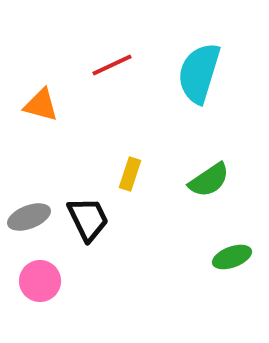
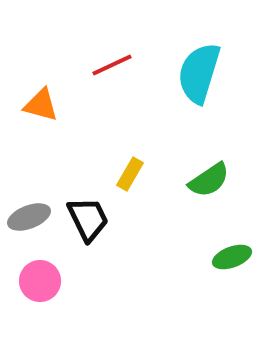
yellow rectangle: rotated 12 degrees clockwise
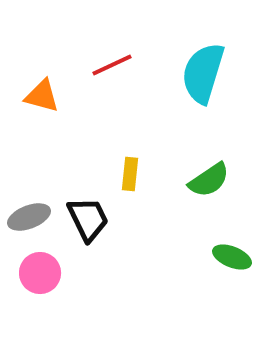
cyan semicircle: moved 4 px right
orange triangle: moved 1 px right, 9 px up
yellow rectangle: rotated 24 degrees counterclockwise
green ellipse: rotated 42 degrees clockwise
pink circle: moved 8 px up
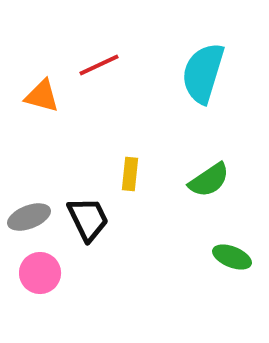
red line: moved 13 px left
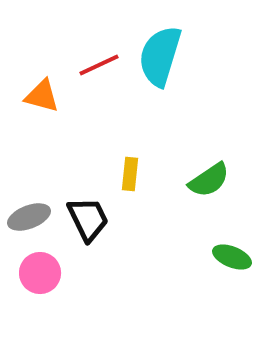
cyan semicircle: moved 43 px left, 17 px up
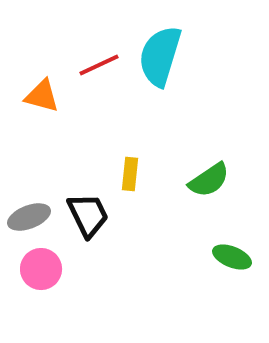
black trapezoid: moved 4 px up
pink circle: moved 1 px right, 4 px up
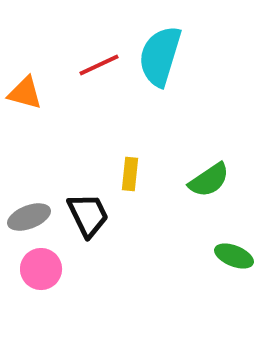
orange triangle: moved 17 px left, 3 px up
green ellipse: moved 2 px right, 1 px up
